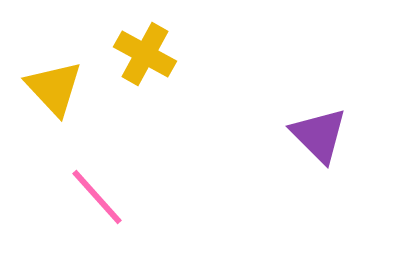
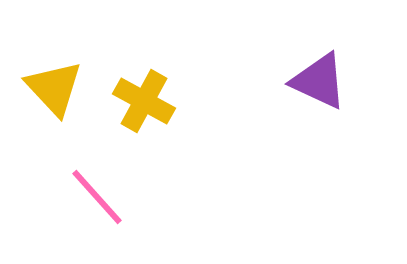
yellow cross: moved 1 px left, 47 px down
purple triangle: moved 54 px up; rotated 20 degrees counterclockwise
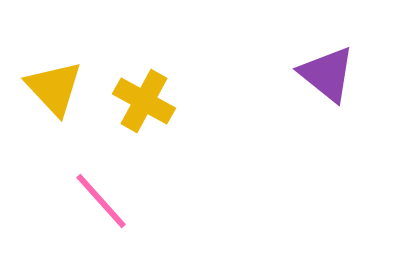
purple triangle: moved 8 px right, 7 px up; rotated 14 degrees clockwise
pink line: moved 4 px right, 4 px down
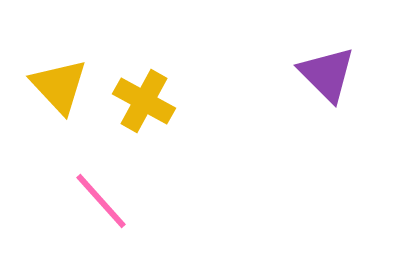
purple triangle: rotated 6 degrees clockwise
yellow triangle: moved 5 px right, 2 px up
